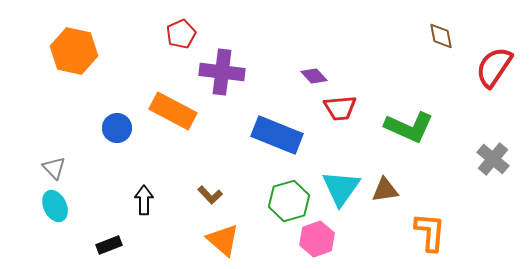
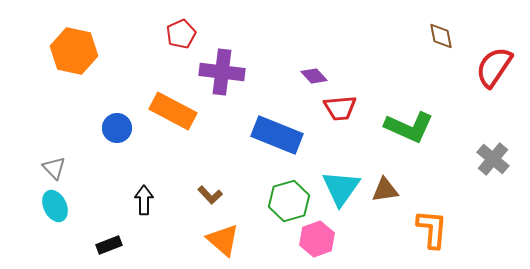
orange L-shape: moved 2 px right, 3 px up
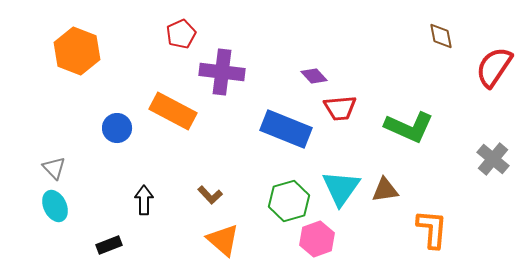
orange hexagon: moved 3 px right; rotated 9 degrees clockwise
blue rectangle: moved 9 px right, 6 px up
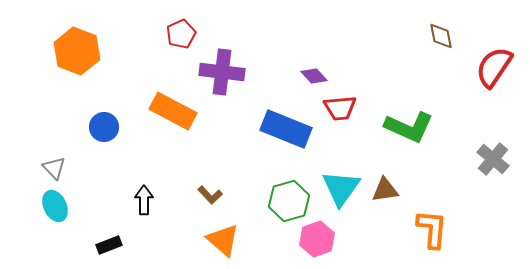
blue circle: moved 13 px left, 1 px up
